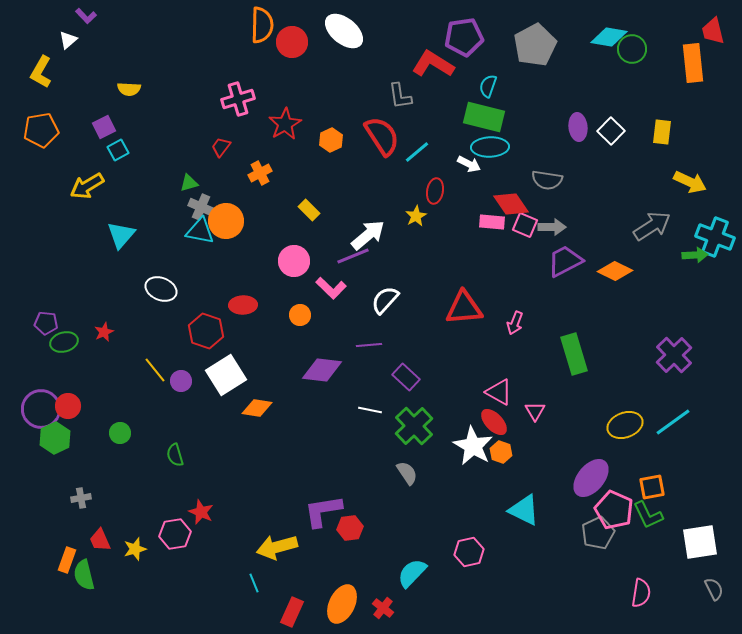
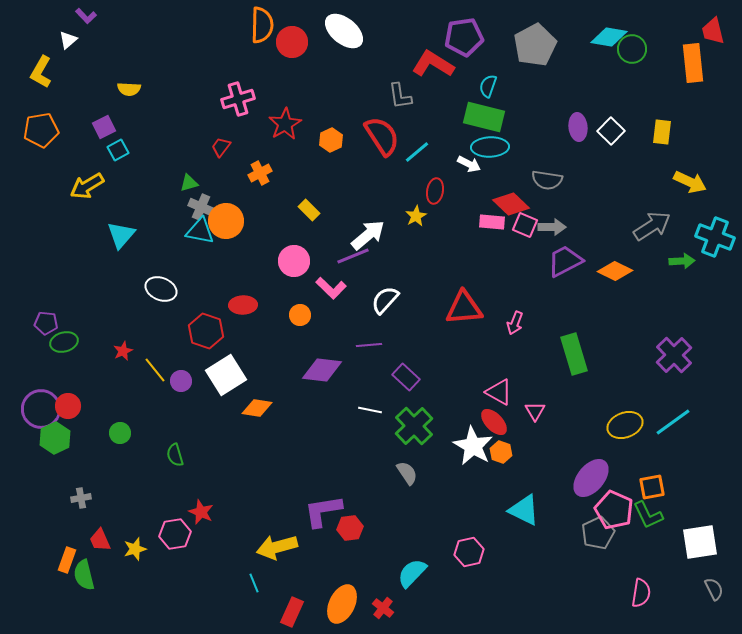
red diamond at (511, 204): rotated 12 degrees counterclockwise
green arrow at (695, 255): moved 13 px left, 6 px down
red star at (104, 332): moved 19 px right, 19 px down
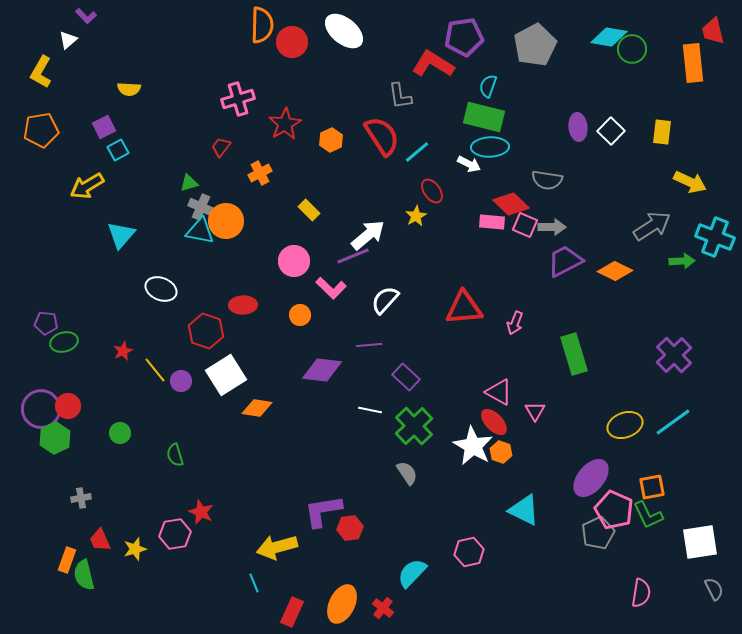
red ellipse at (435, 191): moved 3 px left; rotated 45 degrees counterclockwise
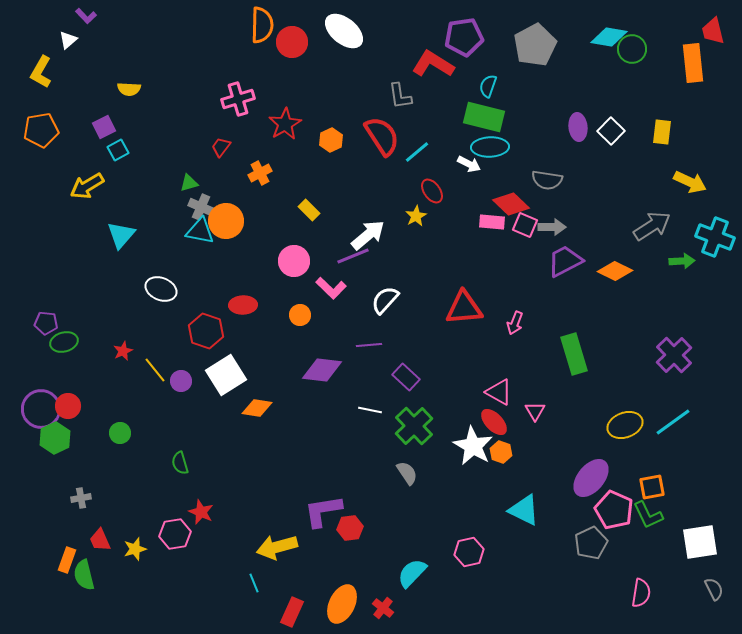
green semicircle at (175, 455): moved 5 px right, 8 px down
gray pentagon at (598, 533): moved 7 px left, 10 px down
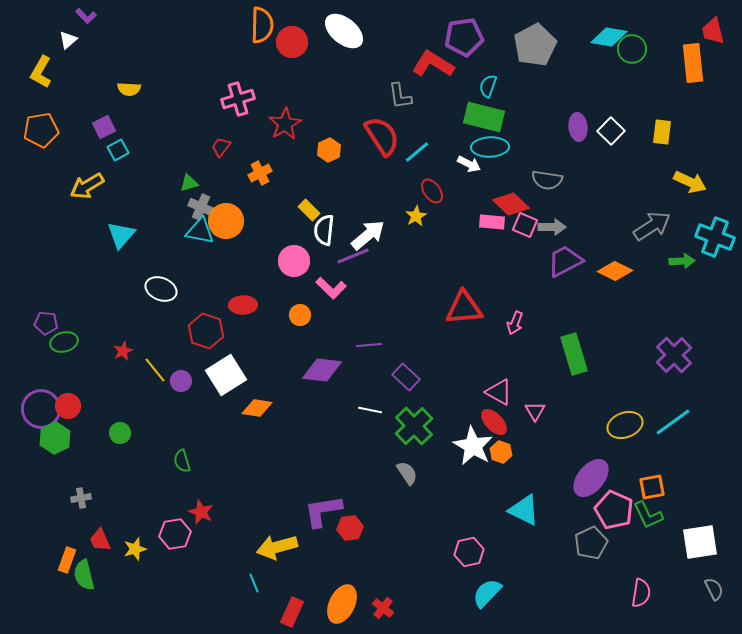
orange hexagon at (331, 140): moved 2 px left, 10 px down
white semicircle at (385, 300): moved 61 px left, 70 px up; rotated 36 degrees counterclockwise
green semicircle at (180, 463): moved 2 px right, 2 px up
cyan semicircle at (412, 573): moved 75 px right, 20 px down
